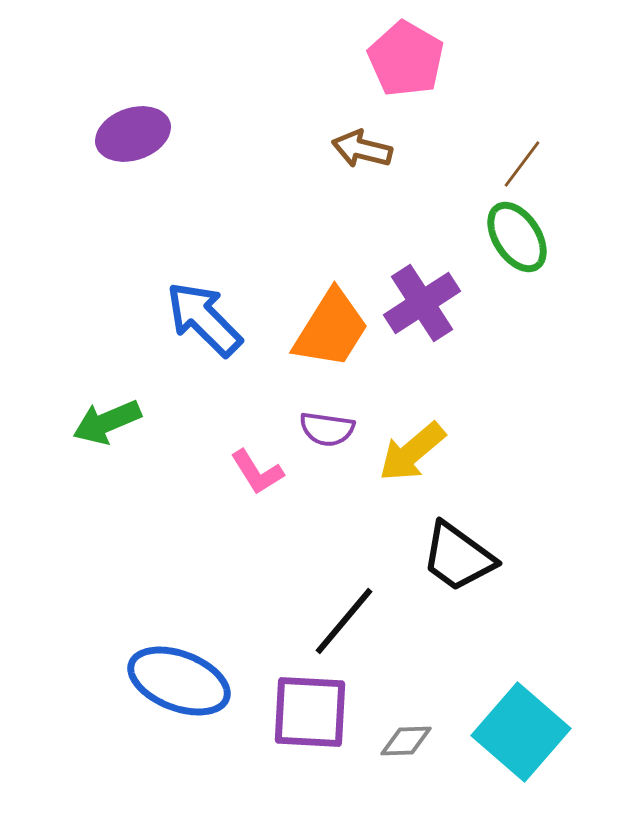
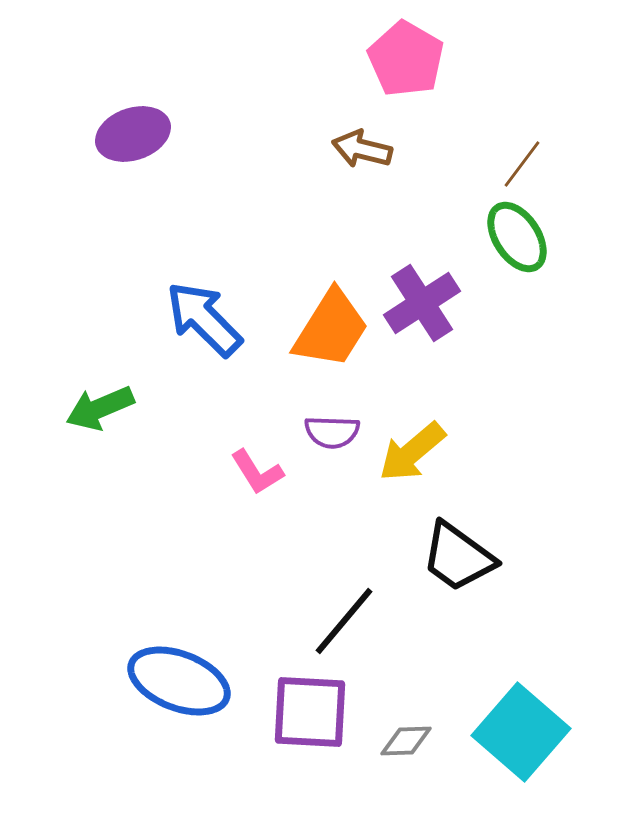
green arrow: moved 7 px left, 14 px up
purple semicircle: moved 5 px right, 3 px down; rotated 6 degrees counterclockwise
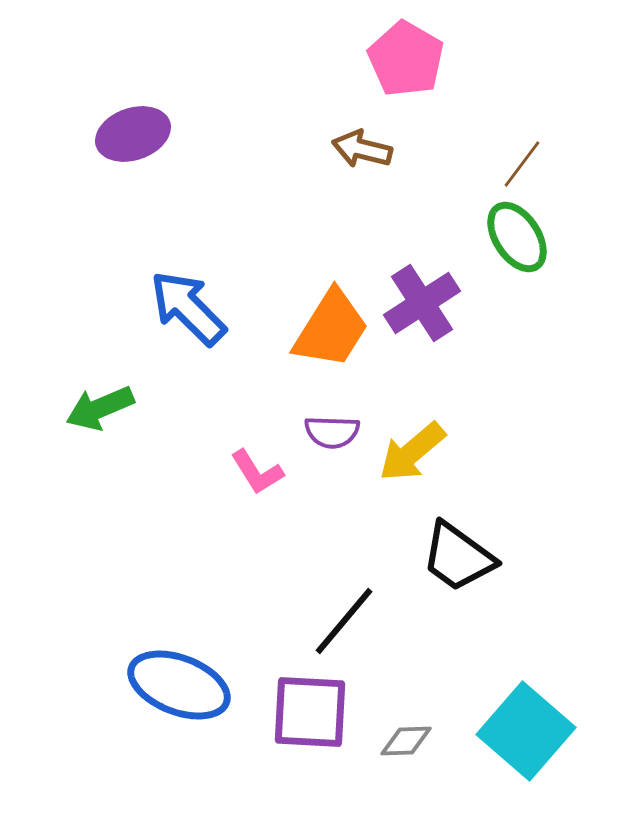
blue arrow: moved 16 px left, 11 px up
blue ellipse: moved 4 px down
cyan square: moved 5 px right, 1 px up
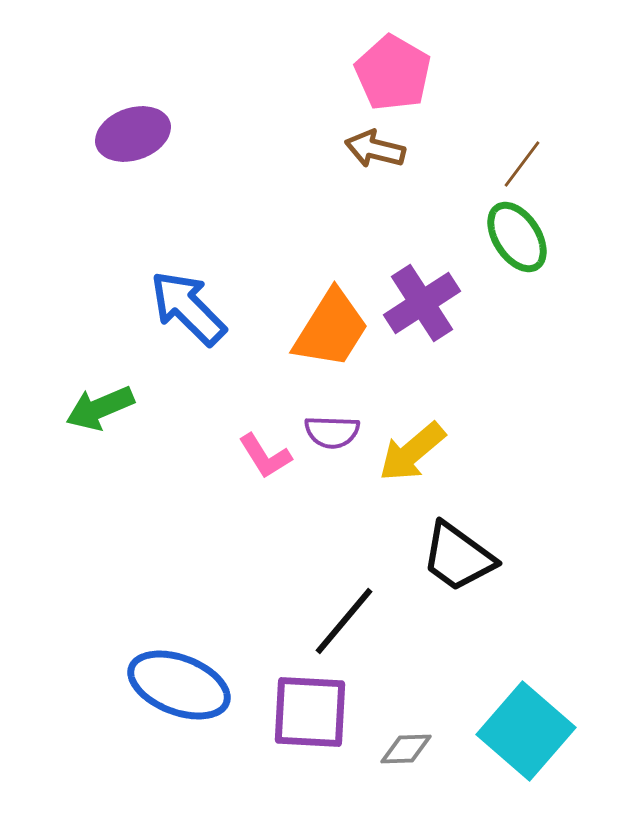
pink pentagon: moved 13 px left, 14 px down
brown arrow: moved 13 px right
pink L-shape: moved 8 px right, 16 px up
gray diamond: moved 8 px down
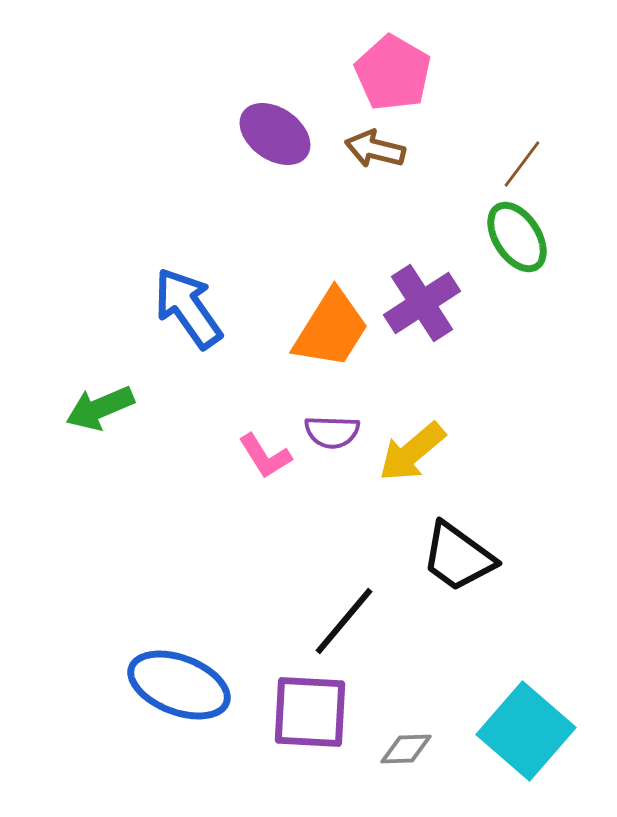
purple ellipse: moved 142 px right; rotated 54 degrees clockwise
blue arrow: rotated 10 degrees clockwise
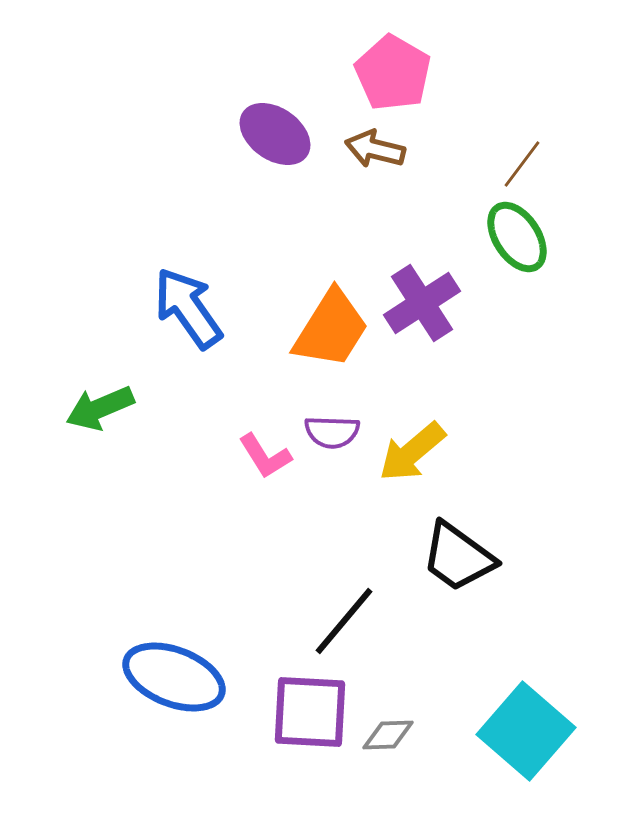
blue ellipse: moved 5 px left, 8 px up
gray diamond: moved 18 px left, 14 px up
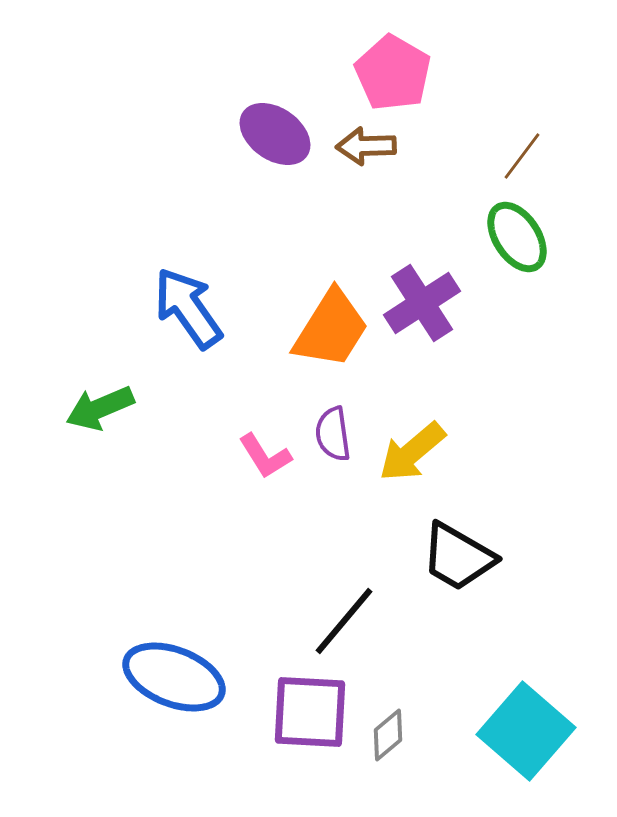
brown arrow: moved 9 px left, 3 px up; rotated 16 degrees counterclockwise
brown line: moved 8 px up
purple semicircle: moved 1 px right, 2 px down; rotated 80 degrees clockwise
black trapezoid: rotated 6 degrees counterclockwise
gray diamond: rotated 38 degrees counterclockwise
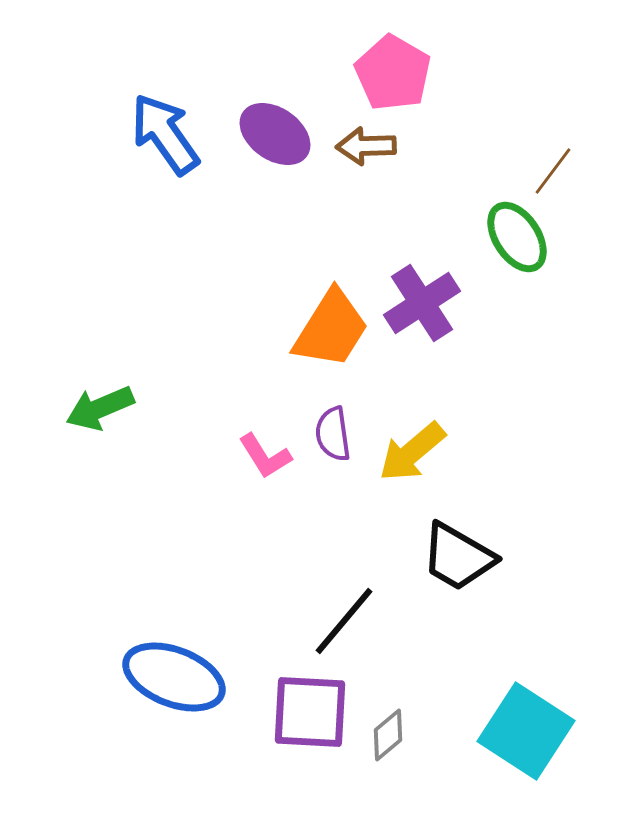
brown line: moved 31 px right, 15 px down
blue arrow: moved 23 px left, 174 px up
cyan square: rotated 8 degrees counterclockwise
